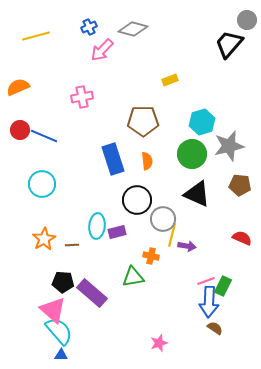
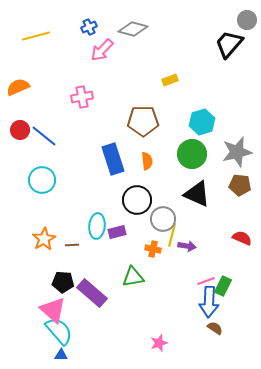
blue line at (44, 136): rotated 16 degrees clockwise
gray star at (229, 146): moved 8 px right, 6 px down
cyan circle at (42, 184): moved 4 px up
orange cross at (151, 256): moved 2 px right, 7 px up
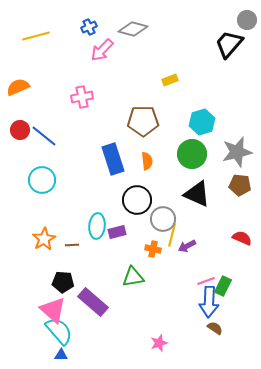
purple arrow at (187, 246): rotated 144 degrees clockwise
purple rectangle at (92, 293): moved 1 px right, 9 px down
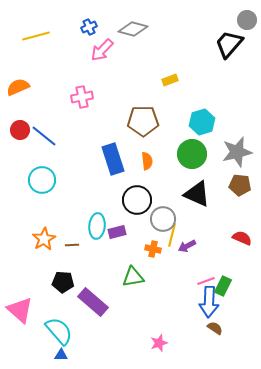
pink triangle at (53, 310): moved 33 px left
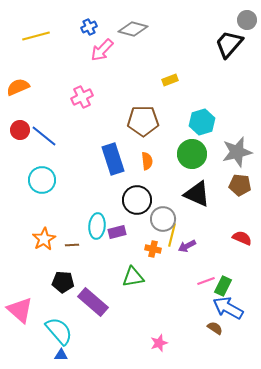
pink cross at (82, 97): rotated 15 degrees counterclockwise
blue arrow at (209, 302): moved 19 px right, 6 px down; rotated 116 degrees clockwise
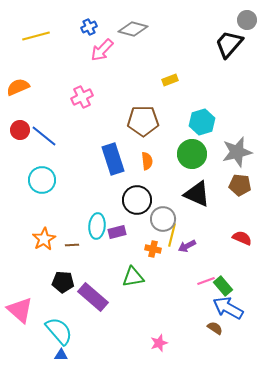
green rectangle at (223, 286): rotated 66 degrees counterclockwise
purple rectangle at (93, 302): moved 5 px up
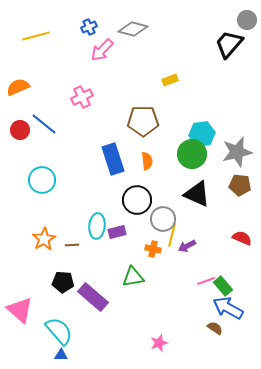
cyan hexagon at (202, 122): moved 12 px down; rotated 10 degrees clockwise
blue line at (44, 136): moved 12 px up
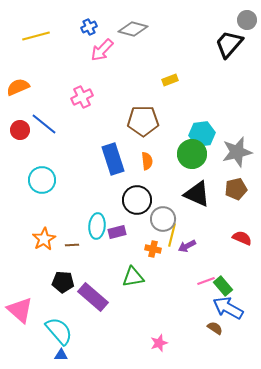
brown pentagon at (240, 185): moved 4 px left, 4 px down; rotated 20 degrees counterclockwise
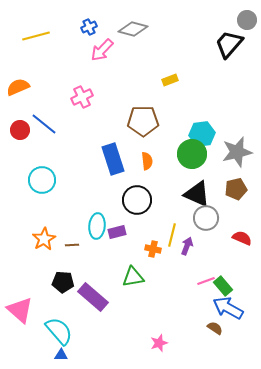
gray circle at (163, 219): moved 43 px right, 1 px up
purple arrow at (187, 246): rotated 138 degrees clockwise
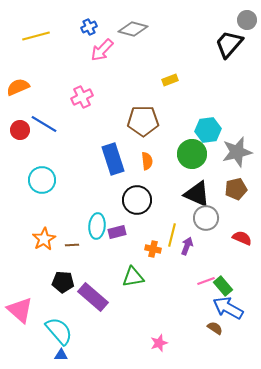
blue line at (44, 124): rotated 8 degrees counterclockwise
cyan hexagon at (202, 134): moved 6 px right, 4 px up
